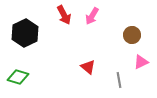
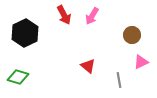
red triangle: moved 1 px up
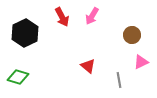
red arrow: moved 2 px left, 2 px down
